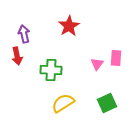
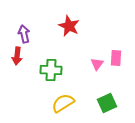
red star: rotated 15 degrees counterclockwise
red arrow: rotated 18 degrees clockwise
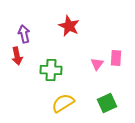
red arrow: rotated 18 degrees counterclockwise
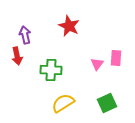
purple arrow: moved 1 px right, 1 px down
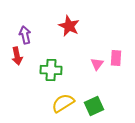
green square: moved 13 px left, 3 px down
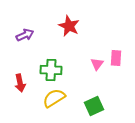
purple arrow: rotated 78 degrees clockwise
red arrow: moved 3 px right, 27 px down
yellow semicircle: moved 9 px left, 5 px up
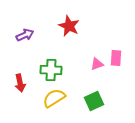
pink triangle: rotated 32 degrees clockwise
green square: moved 5 px up
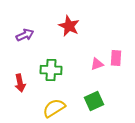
yellow semicircle: moved 10 px down
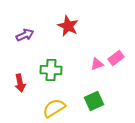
red star: moved 1 px left
pink rectangle: rotated 49 degrees clockwise
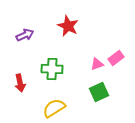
green cross: moved 1 px right, 1 px up
green square: moved 5 px right, 9 px up
